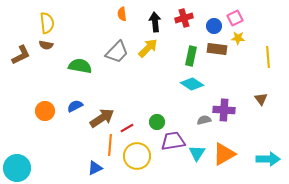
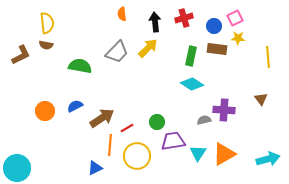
cyan triangle: moved 1 px right
cyan arrow: rotated 15 degrees counterclockwise
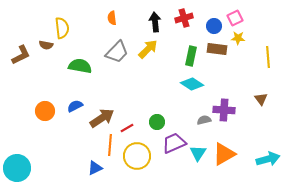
orange semicircle: moved 10 px left, 4 px down
yellow semicircle: moved 15 px right, 5 px down
yellow arrow: moved 1 px down
purple trapezoid: moved 1 px right, 2 px down; rotated 15 degrees counterclockwise
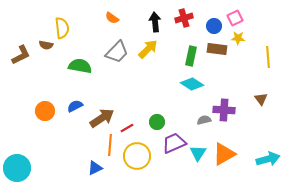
orange semicircle: rotated 48 degrees counterclockwise
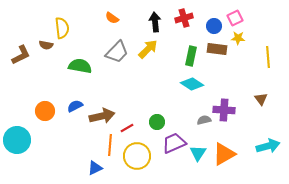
brown arrow: moved 2 px up; rotated 20 degrees clockwise
cyan arrow: moved 13 px up
cyan circle: moved 28 px up
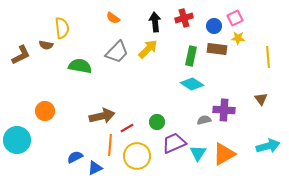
orange semicircle: moved 1 px right
blue semicircle: moved 51 px down
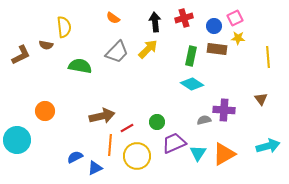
yellow semicircle: moved 2 px right, 1 px up
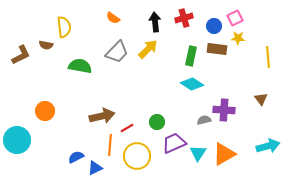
blue semicircle: moved 1 px right
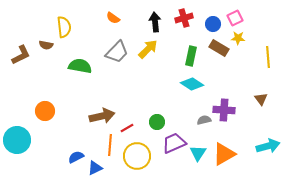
blue circle: moved 1 px left, 2 px up
brown rectangle: moved 2 px right, 1 px up; rotated 24 degrees clockwise
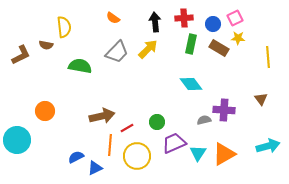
red cross: rotated 12 degrees clockwise
green rectangle: moved 12 px up
cyan diamond: moved 1 px left; rotated 20 degrees clockwise
